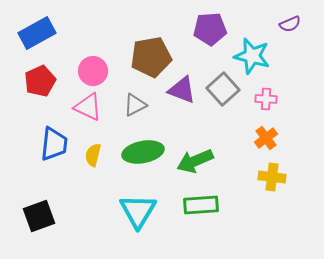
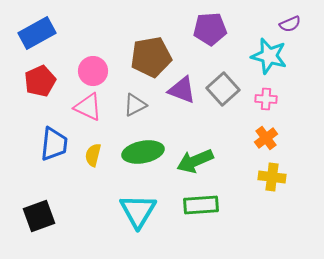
cyan star: moved 17 px right
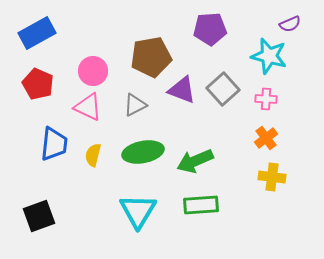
red pentagon: moved 2 px left, 3 px down; rotated 24 degrees counterclockwise
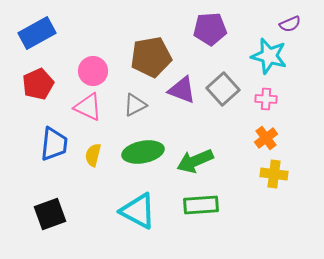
red pentagon: rotated 24 degrees clockwise
yellow cross: moved 2 px right, 3 px up
cyan triangle: rotated 33 degrees counterclockwise
black square: moved 11 px right, 2 px up
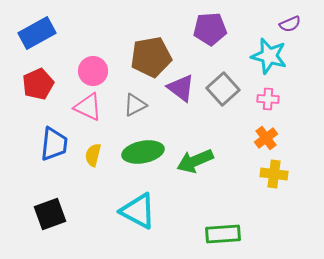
purple triangle: moved 1 px left, 2 px up; rotated 16 degrees clockwise
pink cross: moved 2 px right
green rectangle: moved 22 px right, 29 px down
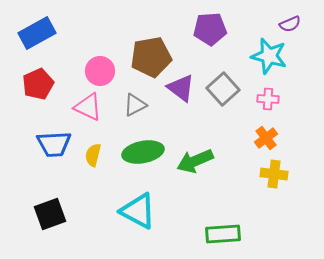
pink circle: moved 7 px right
blue trapezoid: rotated 81 degrees clockwise
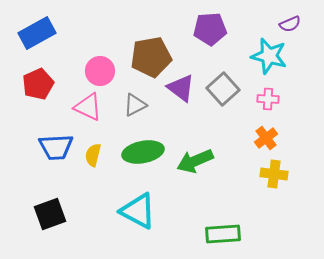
blue trapezoid: moved 2 px right, 3 px down
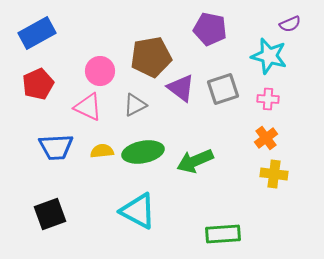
purple pentagon: rotated 16 degrees clockwise
gray square: rotated 24 degrees clockwise
yellow semicircle: moved 9 px right, 4 px up; rotated 70 degrees clockwise
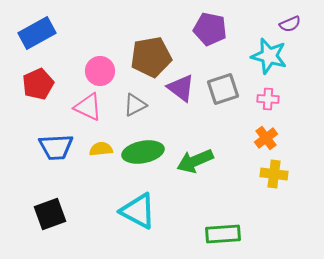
yellow semicircle: moved 1 px left, 2 px up
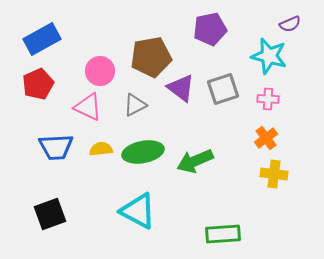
purple pentagon: rotated 24 degrees counterclockwise
blue rectangle: moved 5 px right, 6 px down
